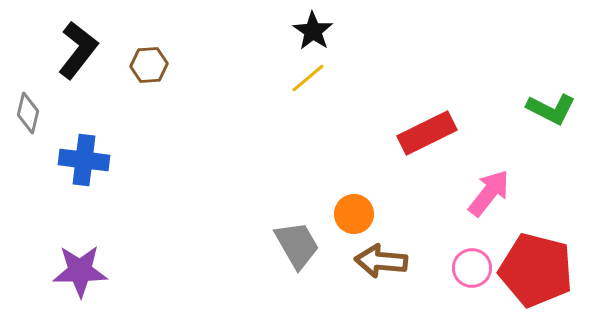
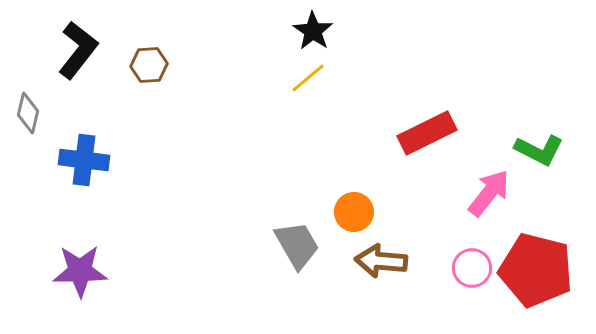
green L-shape: moved 12 px left, 41 px down
orange circle: moved 2 px up
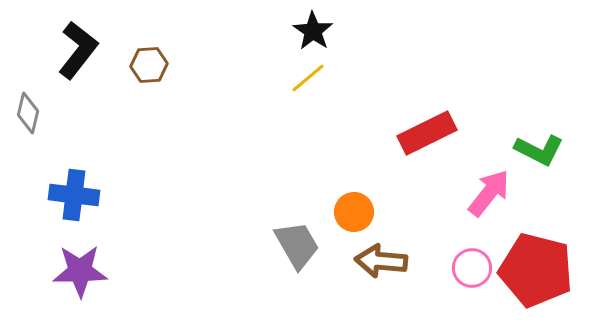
blue cross: moved 10 px left, 35 px down
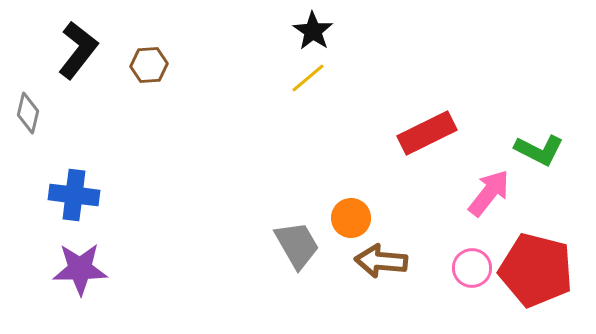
orange circle: moved 3 px left, 6 px down
purple star: moved 2 px up
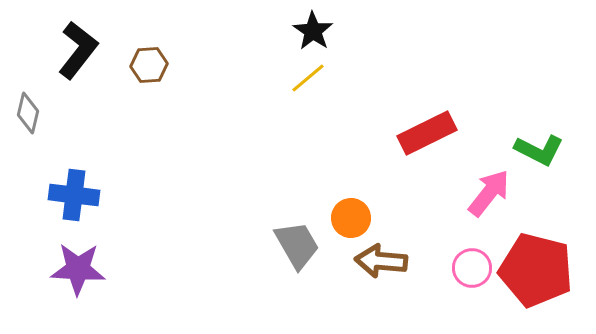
purple star: moved 2 px left; rotated 4 degrees clockwise
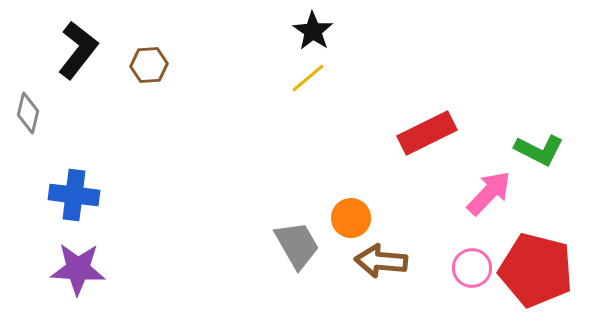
pink arrow: rotated 6 degrees clockwise
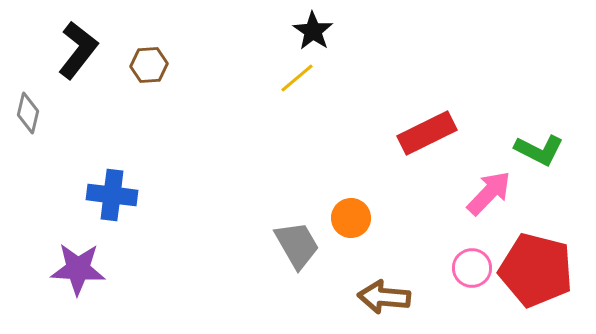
yellow line: moved 11 px left
blue cross: moved 38 px right
brown arrow: moved 3 px right, 36 px down
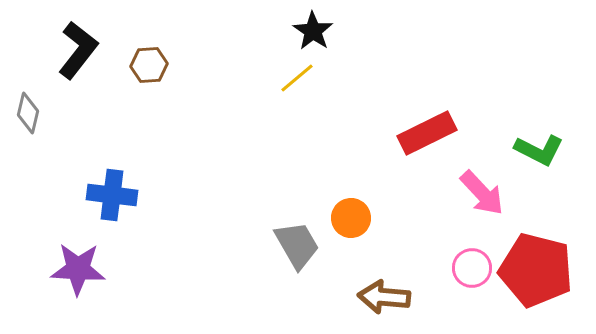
pink arrow: moved 7 px left; rotated 93 degrees clockwise
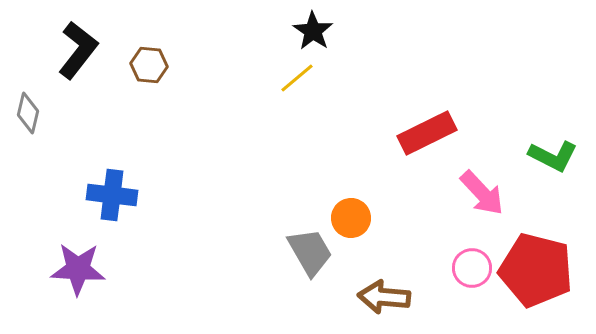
brown hexagon: rotated 9 degrees clockwise
green L-shape: moved 14 px right, 6 px down
gray trapezoid: moved 13 px right, 7 px down
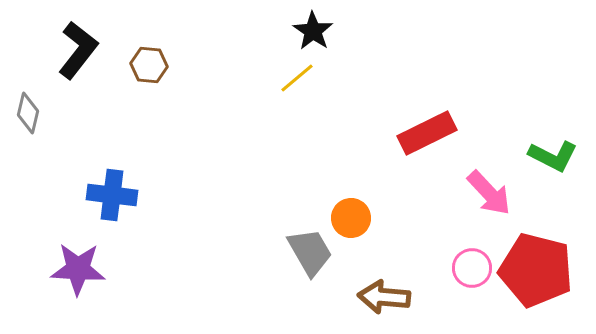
pink arrow: moved 7 px right
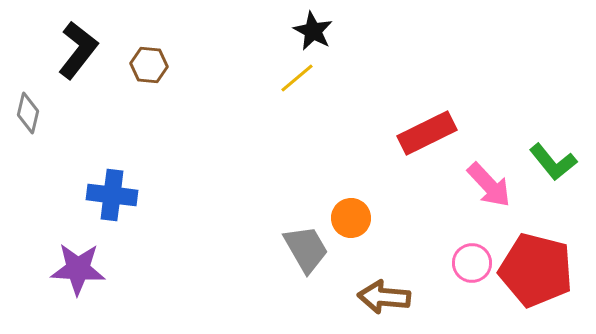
black star: rotated 6 degrees counterclockwise
green L-shape: moved 6 px down; rotated 24 degrees clockwise
pink arrow: moved 8 px up
gray trapezoid: moved 4 px left, 3 px up
pink circle: moved 5 px up
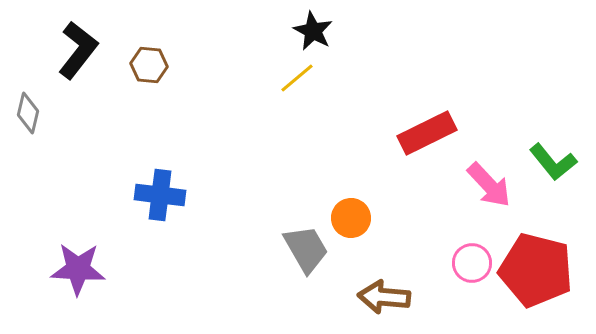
blue cross: moved 48 px right
